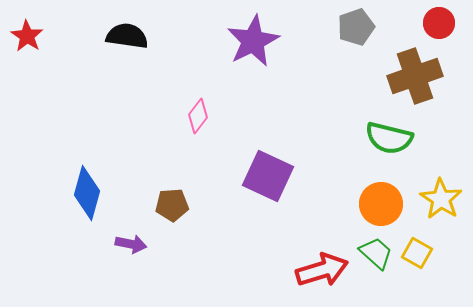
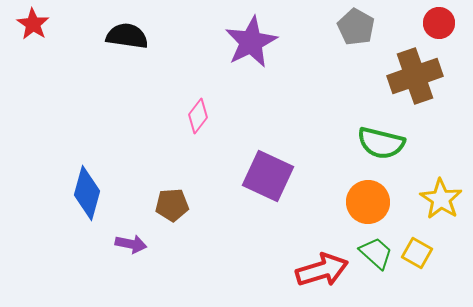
gray pentagon: rotated 24 degrees counterclockwise
red star: moved 6 px right, 12 px up
purple star: moved 2 px left, 1 px down
green semicircle: moved 8 px left, 5 px down
orange circle: moved 13 px left, 2 px up
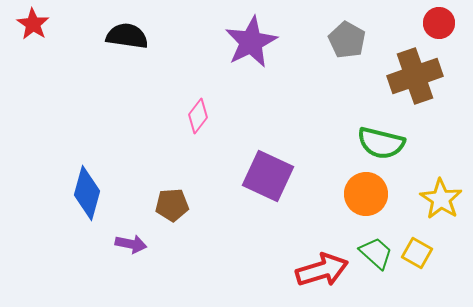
gray pentagon: moved 9 px left, 13 px down
orange circle: moved 2 px left, 8 px up
